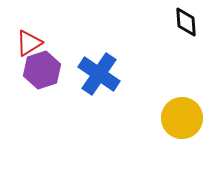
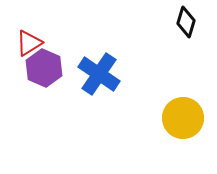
black diamond: rotated 20 degrees clockwise
purple hexagon: moved 2 px right, 2 px up; rotated 18 degrees counterclockwise
yellow circle: moved 1 px right
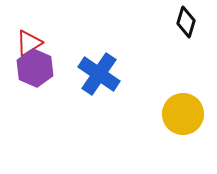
purple hexagon: moved 9 px left
yellow circle: moved 4 px up
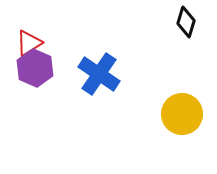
yellow circle: moved 1 px left
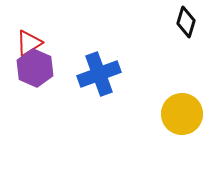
blue cross: rotated 36 degrees clockwise
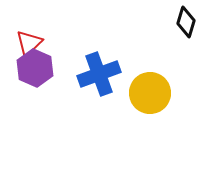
red triangle: rotated 12 degrees counterclockwise
yellow circle: moved 32 px left, 21 px up
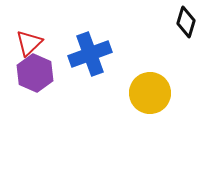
purple hexagon: moved 5 px down
blue cross: moved 9 px left, 20 px up
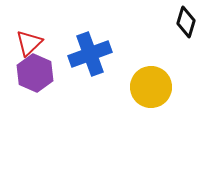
yellow circle: moved 1 px right, 6 px up
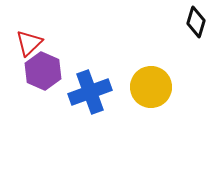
black diamond: moved 10 px right
blue cross: moved 38 px down
purple hexagon: moved 8 px right, 2 px up
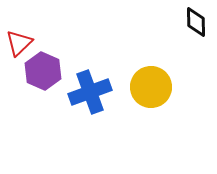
black diamond: rotated 16 degrees counterclockwise
red triangle: moved 10 px left
